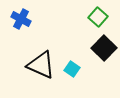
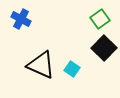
green square: moved 2 px right, 2 px down; rotated 12 degrees clockwise
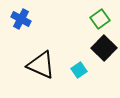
cyan square: moved 7 px right, 1 px down; rotated 21 degrees clockwise
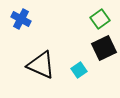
black square: rotated 20 degrees clockwise
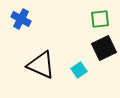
green square: rotated 30 degrees clockwise
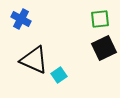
black triangle: moved 7 px left, 5 px up
cyan square: moved 20 px left, 5 px down
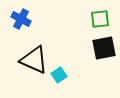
black square: rotated 15 degrees clockwise
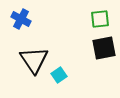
black triangle: rotated 32 degrees clockwise
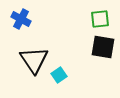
black square: moved 1 px left, 1 px up; rotated 20 degrees clockwise
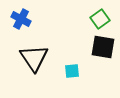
green square: rotated 30 degrees counterclockwise
black triangle: moved 2 px up
cyan square: moved 13 px right, 4 px up; rotated 28 degrees clockwise
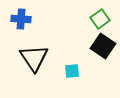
blue cross: rotated 24 degrees counterclockwise
black square: moved 1 px up; rotated 25 degrees clockwise
